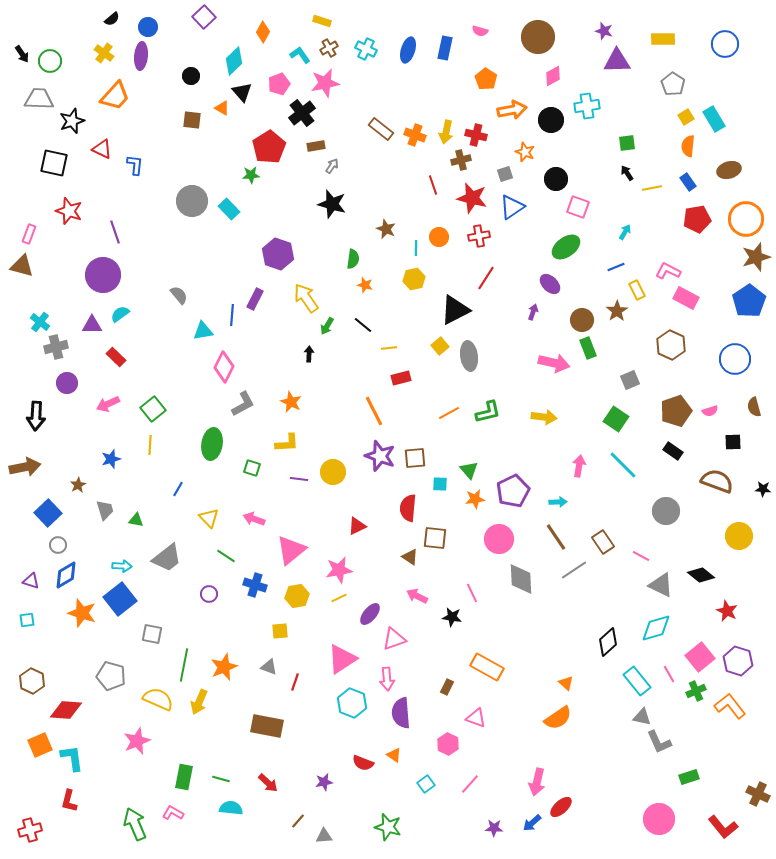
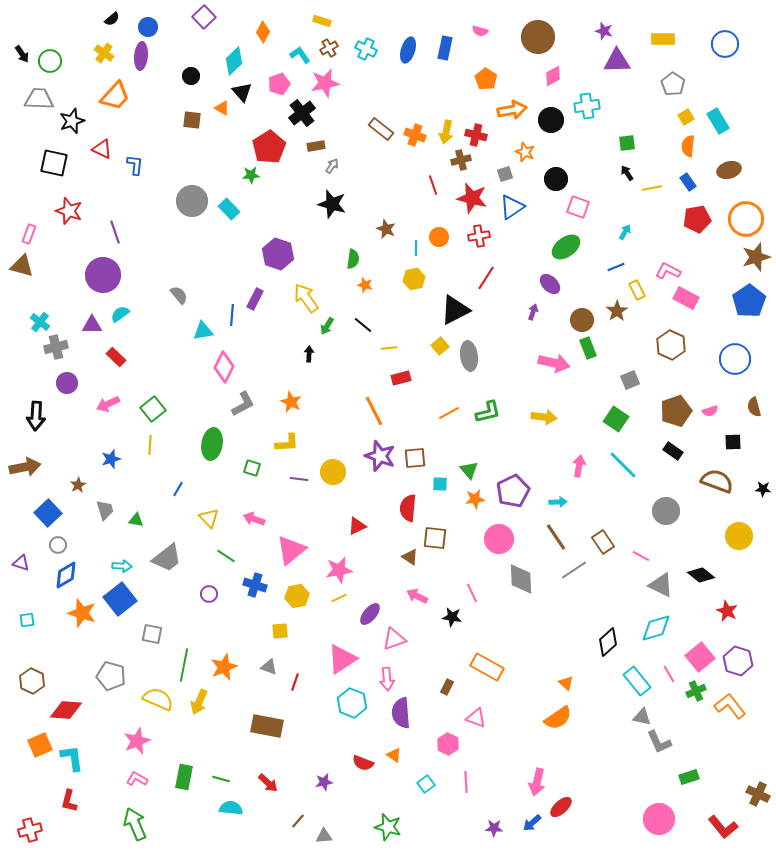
cyan rectangle at (714, 119): moved 4 px right, 2 px down
purple triangle at (31, 581): moved 10 px left, 18 px up
pink line at (470, 784): moved 4 px left, 2 px up; rotated 45 degrees counterclockwise
pink L-shape at (173, 813): moved 36 px left, 34 px up
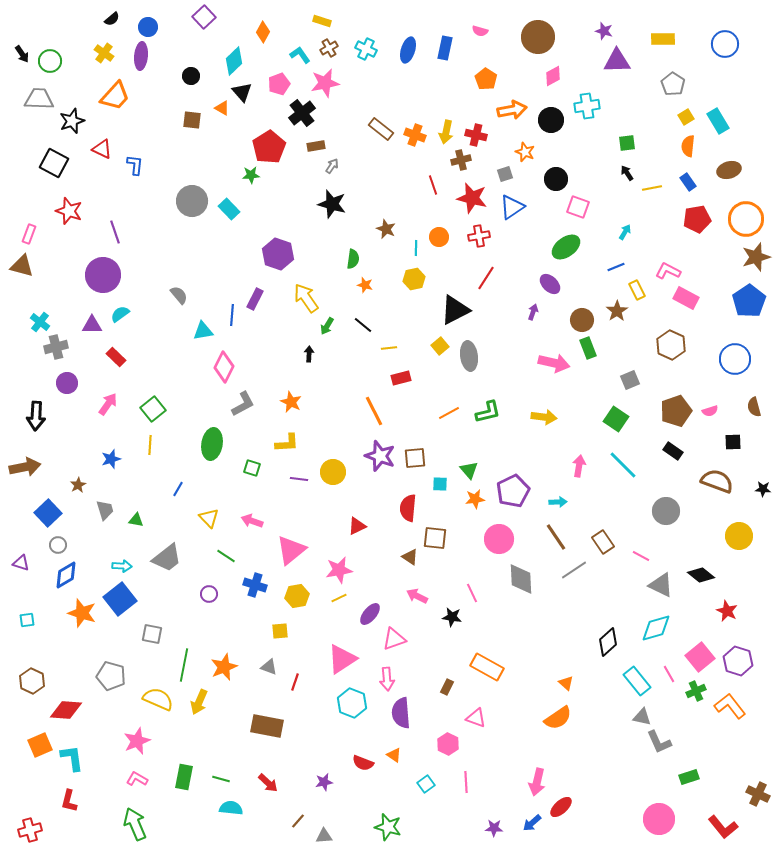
black square at (54, 163): rotated 16 degrees clockwise
pink arrow at (108, 404): rotated 150 degrees clockwise
pink arrow at (254, 519): moved 2 px left, 2 px down
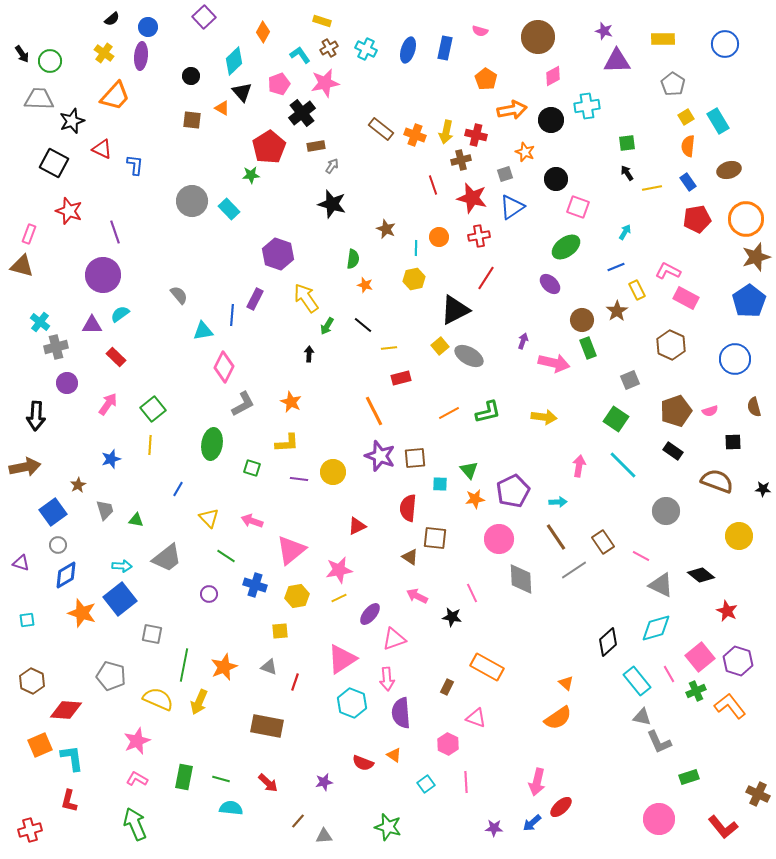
purple arrow at (533, 312): moved 10 px left, 29 px down
gray ellipse at (469, 356): rotated 52 degrees counterclockwise
blue square at (48, 513): moved 5 px right, 1 px up; rotated 8 degrees clockwise
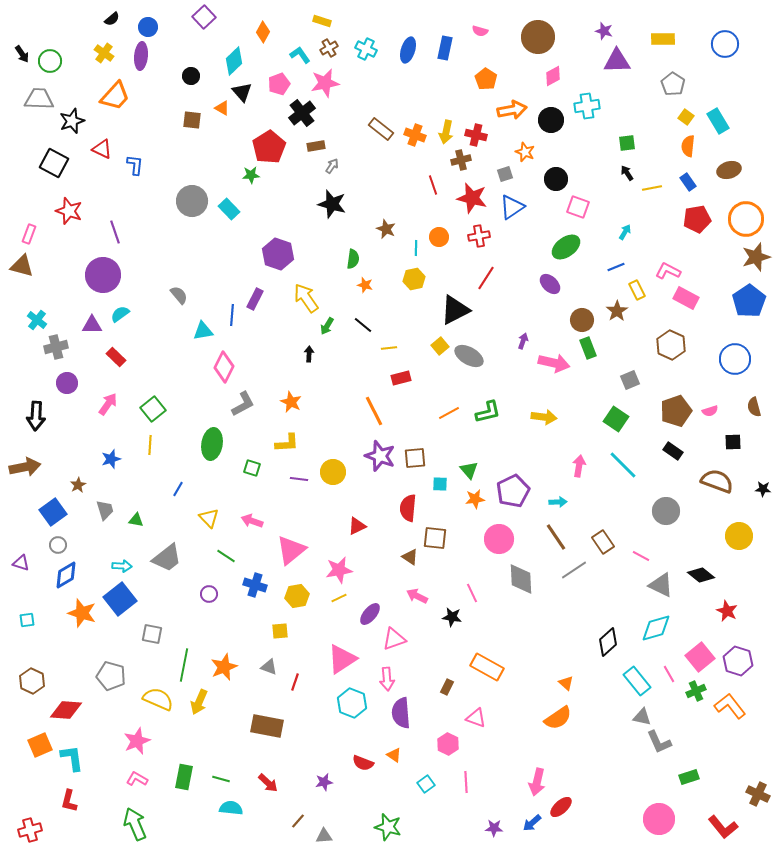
yellow square at (686, 117): rotated 21 degrees counterclockwise
cyan cross at (40, 322): moved 3 px left, 2 px up
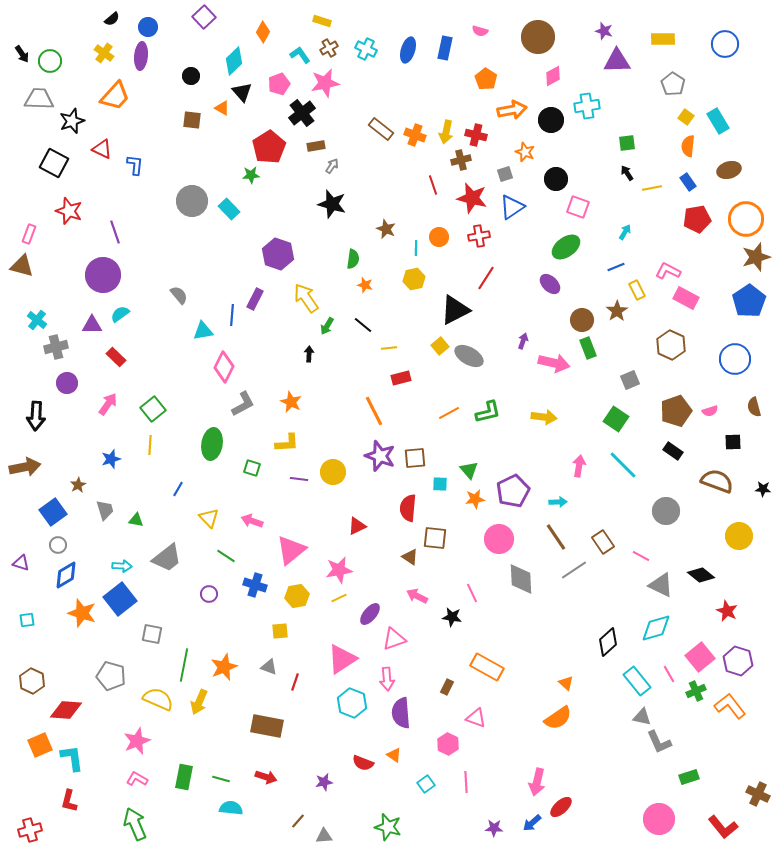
red arrow at (268, 783): moved 2 px left, 6 px up; rotated 25 degrees counterclockwise
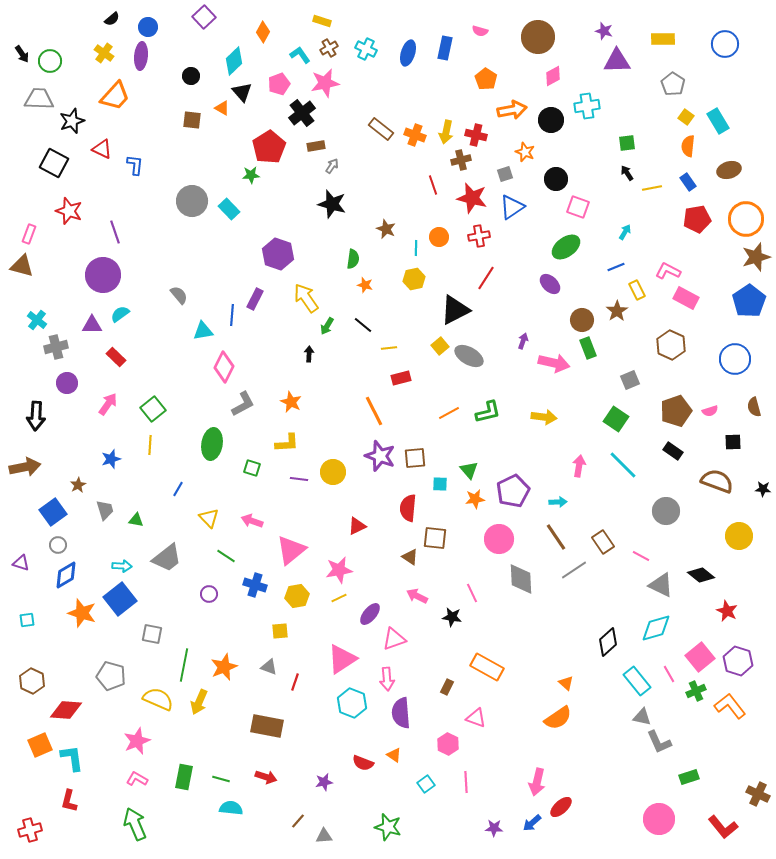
blue ellipse at (408, 50): moved 3 px down
